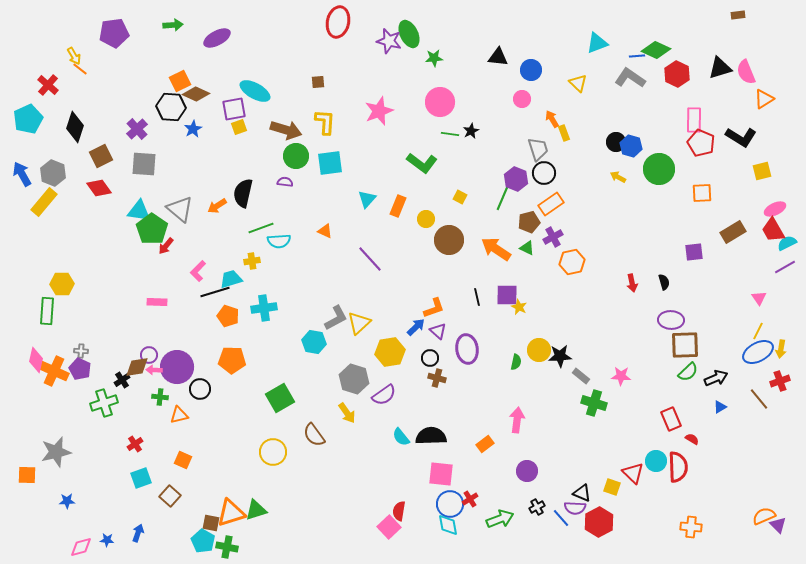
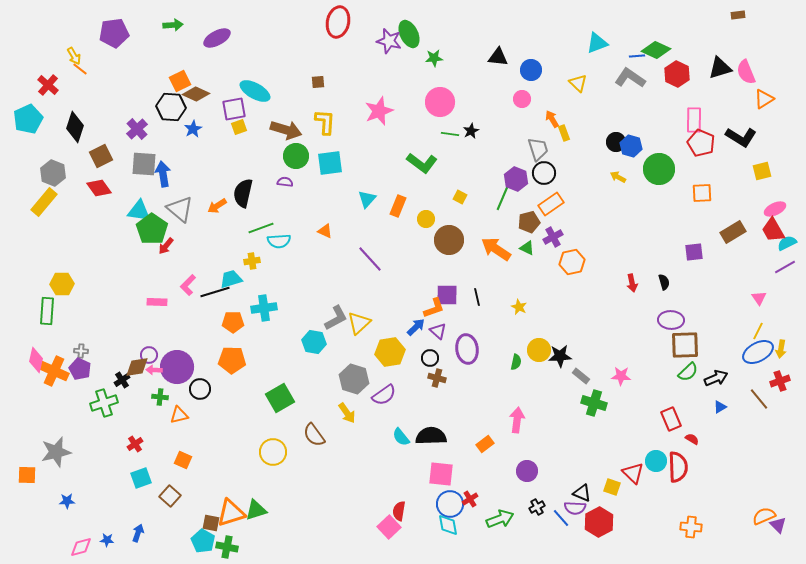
blue arrow at (22, 174): moved 141 px right; rotated 20 degrees clockwise
pink L-shape at (198, 271): moved 10 px left, 14 px down
purple square at (507, 295): moved 60 px left
orange pentagon at (228, 316): moved 5 px right, 6 px down; rotated 20 degrees counterclockwise
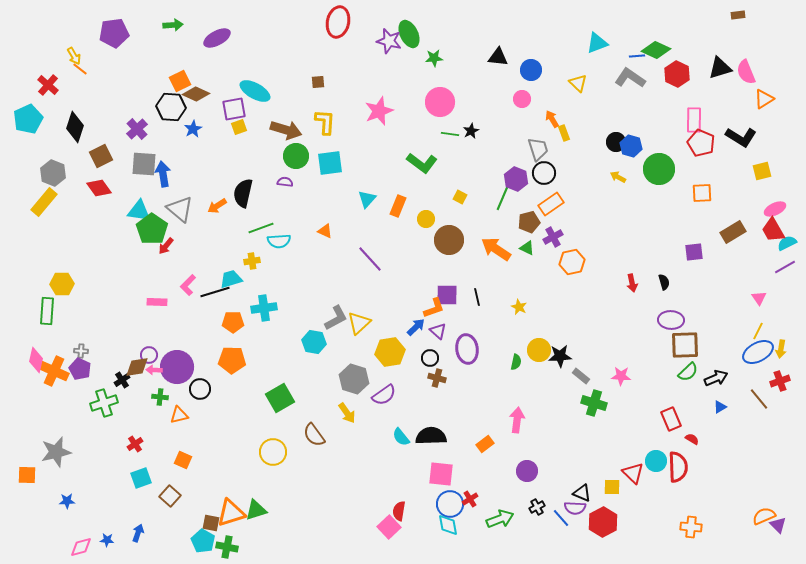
yellow square at (612, 487): rotated 18 degrees counterclockwise
red hexagon at (599, 522): moved 4 px right
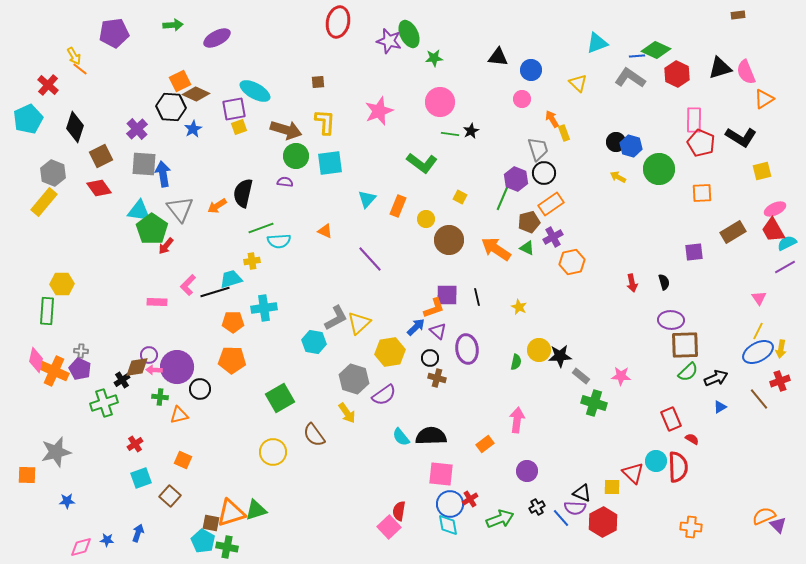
gray triangle at (180, 209): rotated 12 degrees clockwise
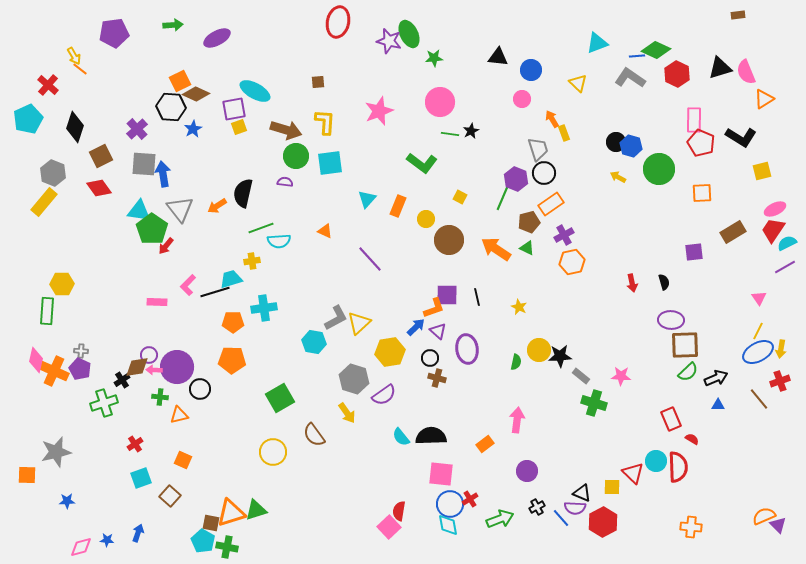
red trapezoid at (773, 230): rotated 64 degrees clockwise
purple cross at (553, 237): moved 11 px right, 2 px up
blue triangle at (720, 407): moved 2 px left, 2 px up; rotated 32 degrees clockwise
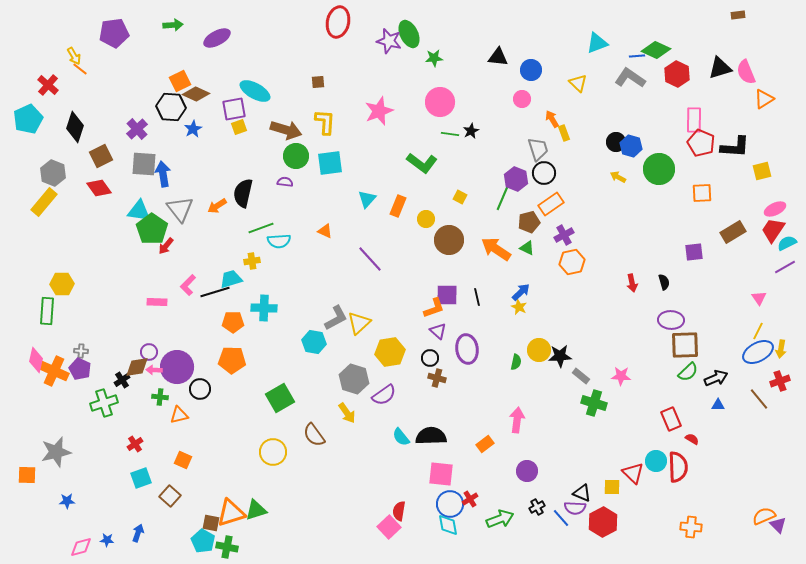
black L-shape at (741, 137): moved 6 px left, 10 px down; rotated 28 degrees counterclockwise
cyan cross at (264, 308): rotated 10 degrees clockwise
blue arrow at (416, 327): moved 105 px right, 35 px up
purple circle at (149, 355): moved 3 px up
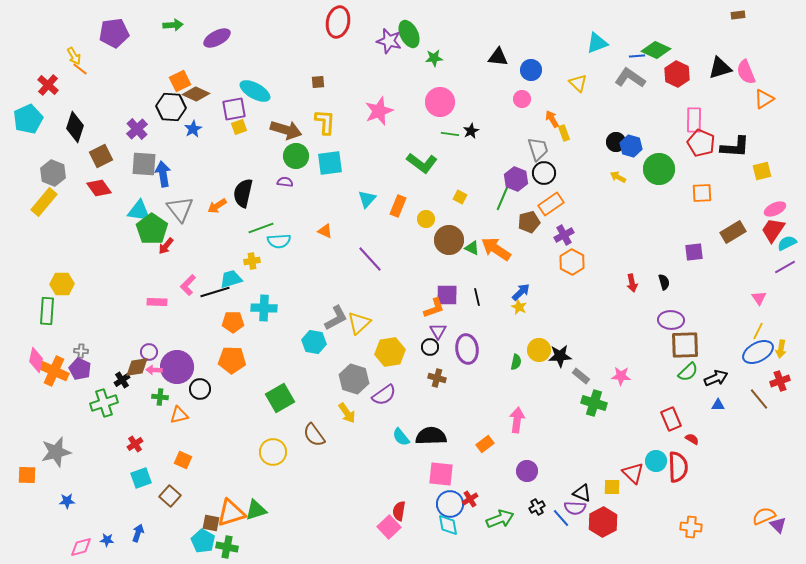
green triangle at (527, 248): moved 55 px left
orange hexagon at (572, 262): rotated 20 degrees counterclockwise
purple triangle at (438, 331): rotated 18 degrees clockwise
black circle at (430, 358): moved 11 px up
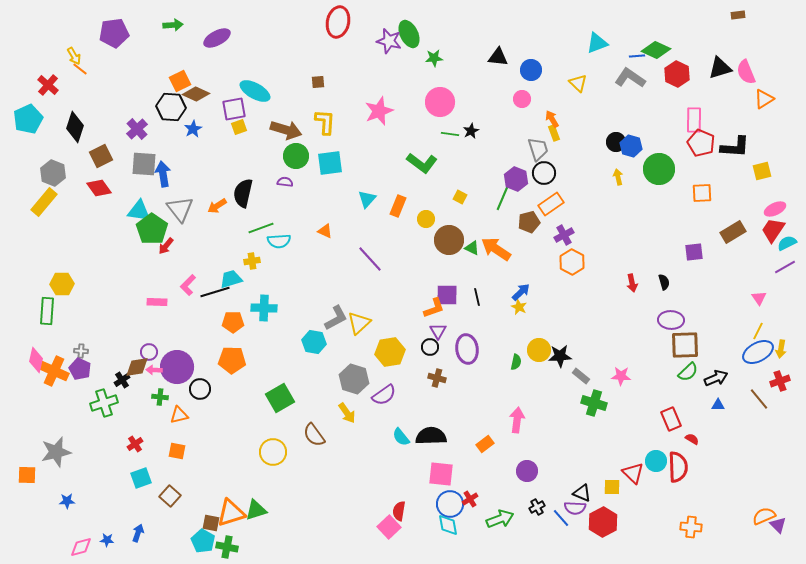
yellow rectangle at (564, 133): moved 10 px left
yellow arrow at (618, 177): rotated 49 degrees clockwise
orange square at (183, 460): moved 6 px left, 9 px up; rotated 12 degrees counterclockwise
